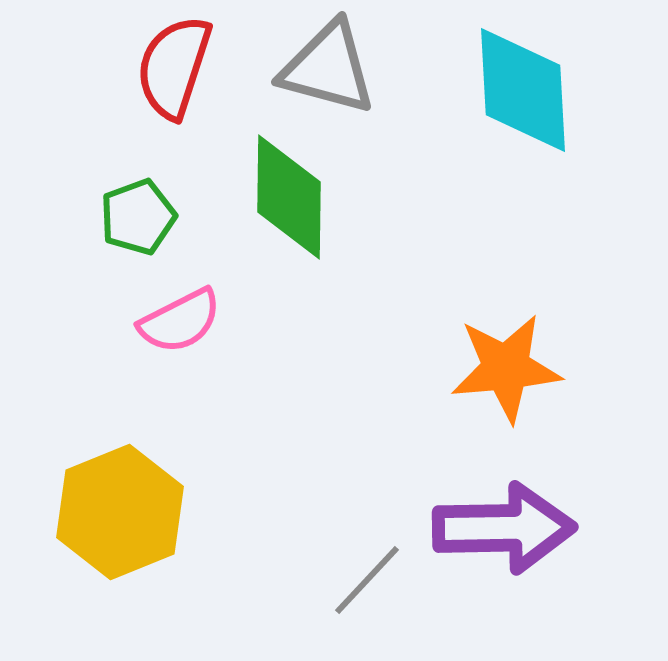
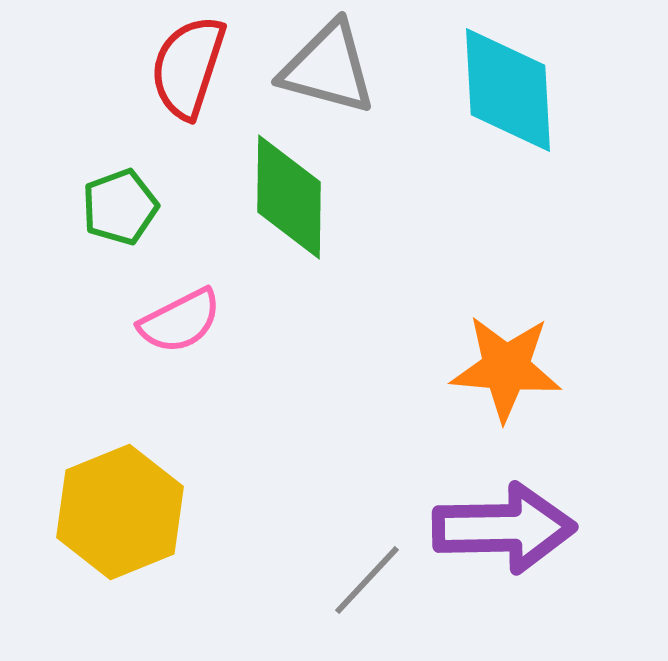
red semicircle: moved 14 px right
cyan diamond: moved 15 px left
green pentagon: moved 18 px left, 10 px up
orange star: rotated 10 degrees clockwise
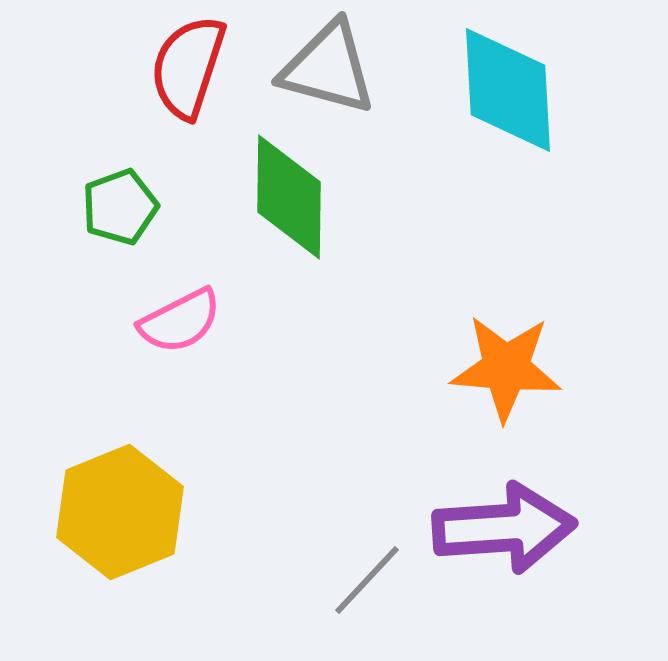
purple arrow: rotated 3 degrees counterclockwise
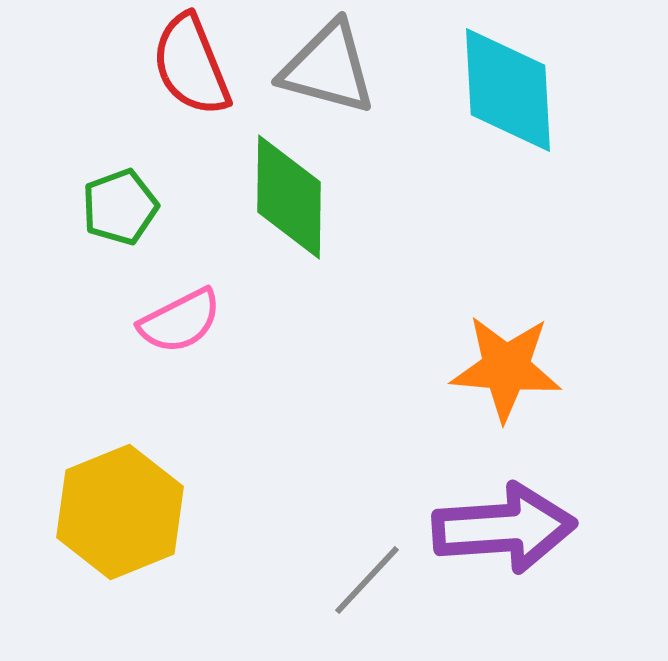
red semicircle: moved 3 px right, 2 px up; rotated 40 degrees counterclockwise
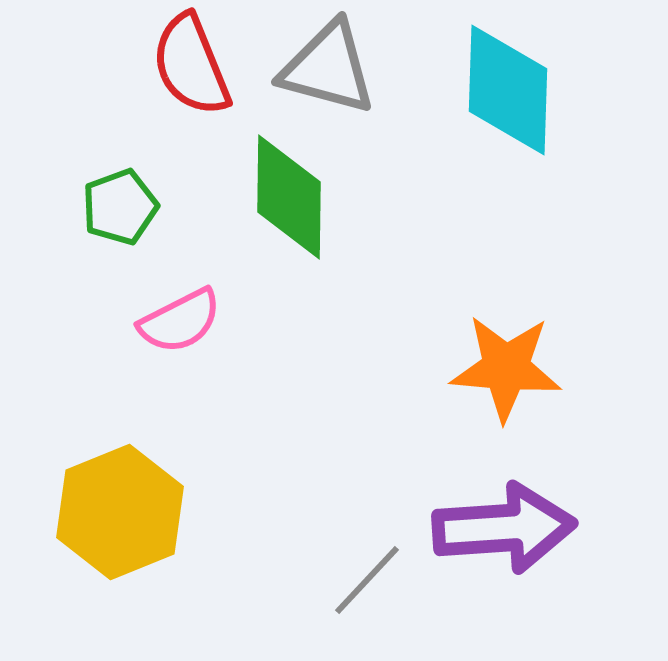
cyan diamond: rotated 5 degrees clockwise
